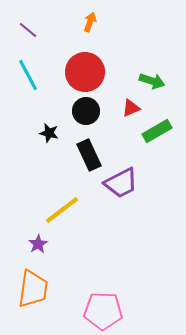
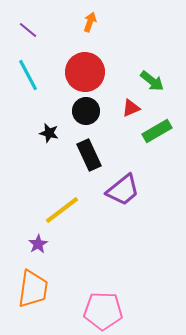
green arrow: rotated 20 degrees clockwise
purple trapezoid: moved 2 px right, 7 px down; rotated 12 degrees counterclockwise
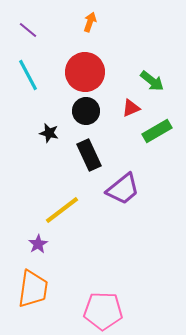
purple trapezoid: moved 1 px up
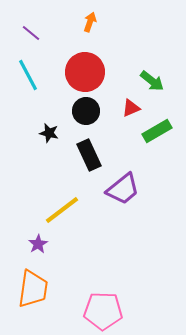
purple line: moved 3 px right, 3 px down
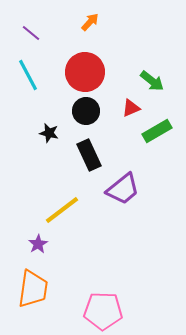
orange arrow: rotated 24 degrees clockwise
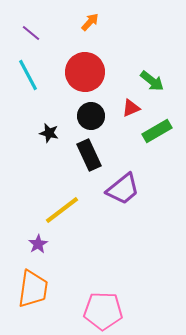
black circle: moved 5 px right, 5 px down
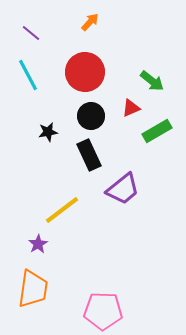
black star: moved 1 px left, 1 px up; rotated 24 degrees counterclockwise
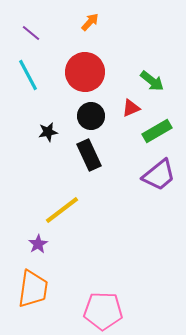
purple trapezoid: moved 36 px right, 14 px up
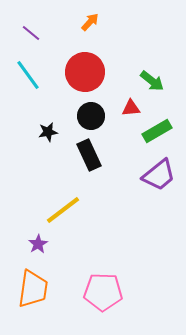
cyan line: rotated 8 degrees counterclockwise
red triangle: rotated 18 degrees clockwise
yellow line: moved 1 px right
pink pentagon: moved 19 px up
